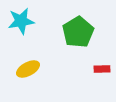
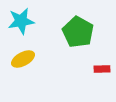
green pentagon: rotated 12 degrees counterclockwise
yellow ellipse: moved 5 px left, 10 px up
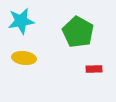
yellow ellipse: moved 1 px right, 1 px up; rotated 35 degrees clockwise
red rectangle: moved 8 px left
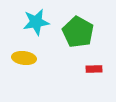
cyan star: moved 15 px right, 1 px down
